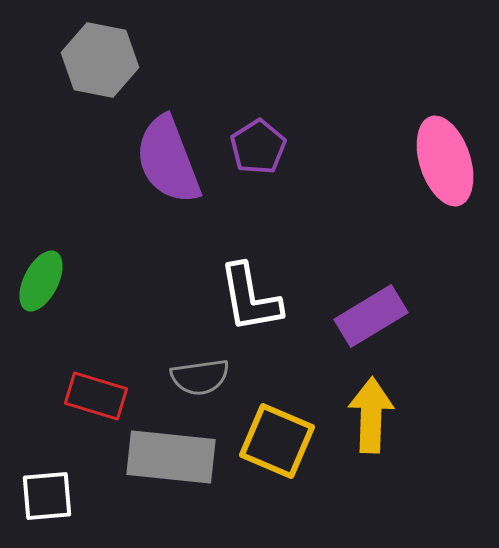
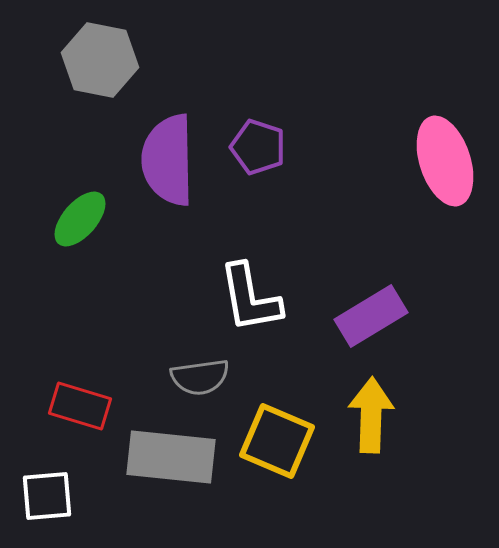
purple pentagon: rotated 22 degrees counterclockwise
purple semicircle: rotated 20 degrees clockwise
green ellipse: moved 39 px right, 62 px up; rotated 14 degrees clockwise
red rectangle: moved 16 px left, 10 px down
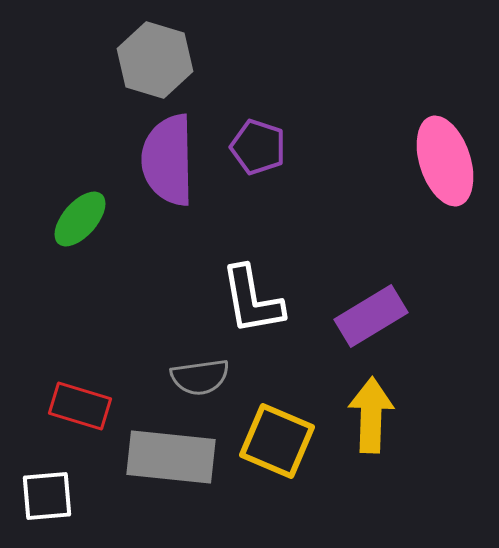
gray hexagon: moved 55 px right; rotated 6 degrees clockwise
white L-shape: moved 2 px right, 2 px down
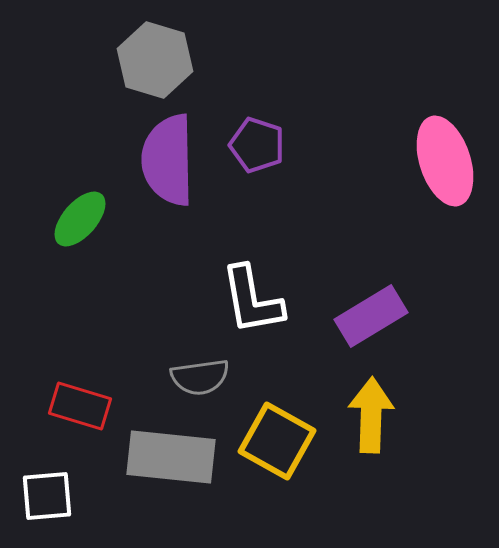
purple pentagon: moved 1 px left, 2 px up
yellow square: rotated 6 degrees clockwise
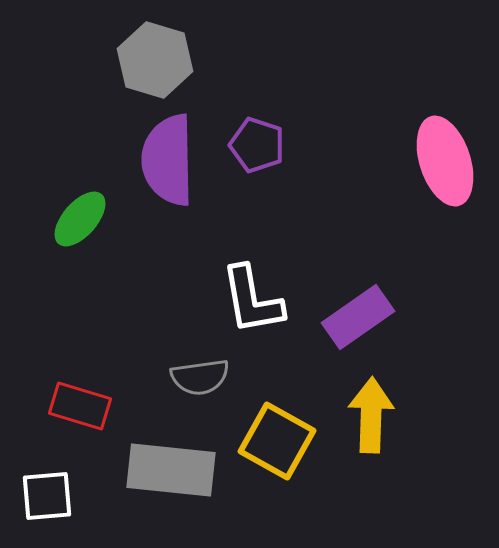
purple rectangle: moved 13 px left, 1 px down; rotated 4 degrees counterclockwise
gray rectangle: moved 13 px down
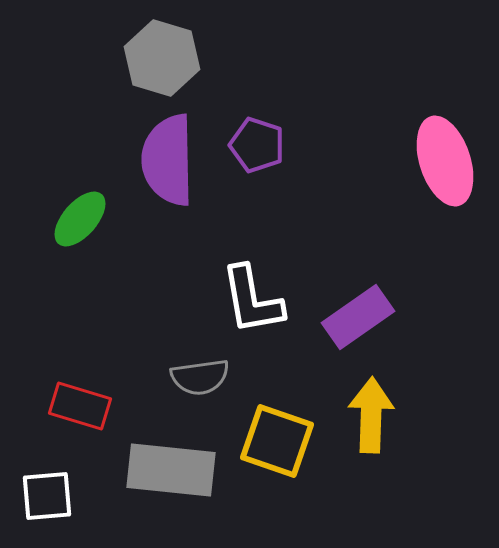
gray hexagon: moved 7 px right, 2 px up
yellow square: rotated 10 degrees counterclockwise
